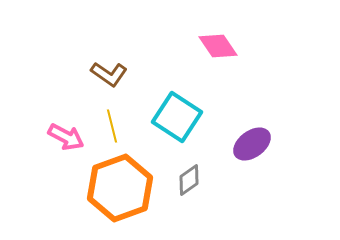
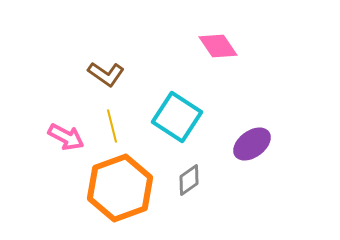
brown L-shape: moved 3 px left
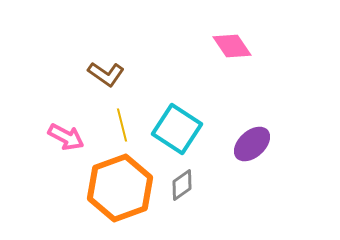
pink diamond: moved 14 px right
cyan square: moved 12 px down
yellow line: moved 10 px right, 1 px up
purple ellipse: rotated 6 degrees counterclockwise
gray diamond: moved 7 px left, 5 px down
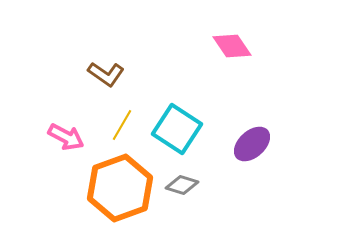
yellow line: rotated 44 degrees clockwise
gray diamond: rotated 52 degrees clockwise
